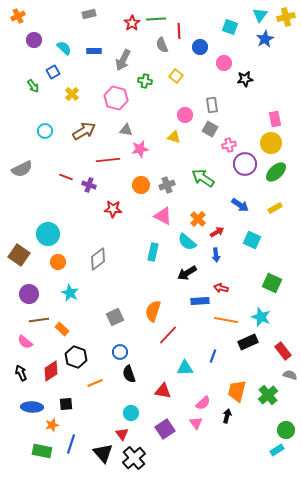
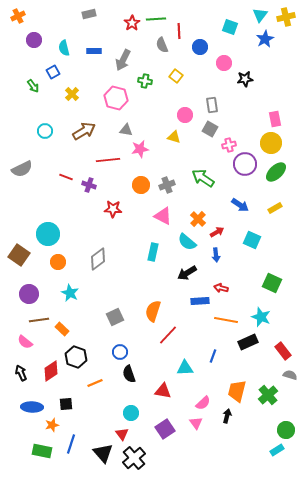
cyan semicircle at (64, 48): rotated 147 degrees counterclockwise
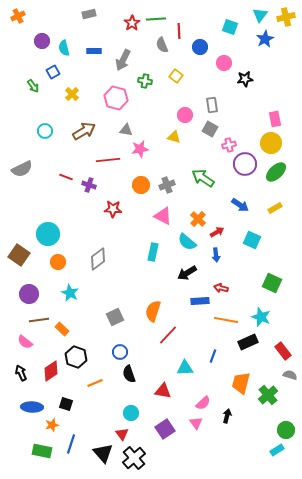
purple circle at (34, 40): moved 8 px right, 1 px down
orange trapezoid at (237, 391): moved 4 px right, 8 px up
black square at (66, 404): rotated 24 degrees clockwise
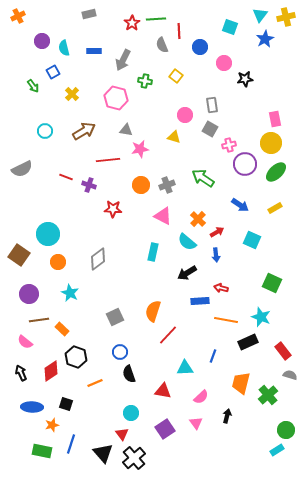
pink semicircle at (203, 403): moved 2 px left, 6 px up
